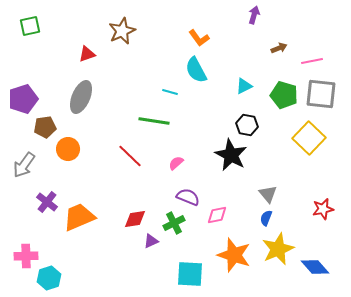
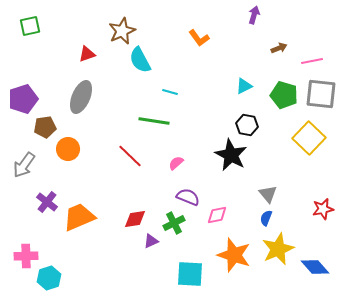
cyan semicircle: moved 56 px left, 10 px up
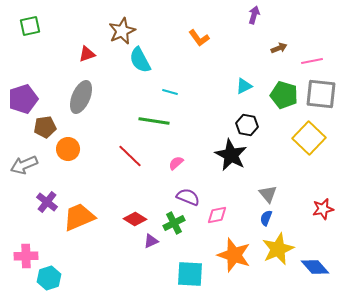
gray arrow: rotated 32 degrees clockwise
red diamond: rotated 40 degrees clockwise
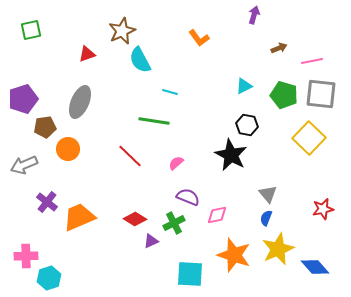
green square: moved 1 px right, 4 px down
gray ellipse: moved 1 px left, 5 px down
